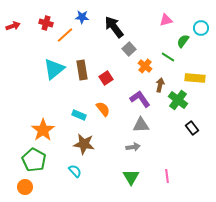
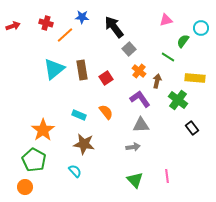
orange cross: moved 6 px left, 5 px down
brown arrow: moved 3 px left, 4 px up
orange semicircle: moved 3 px right, 3 px down
green triangle: moved 4 px right, 3 px down; rotated 12 degrees counterclockwise
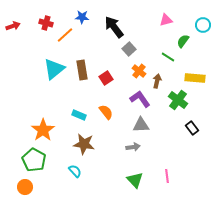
cyan circle: moved 2 px right, 3 px up
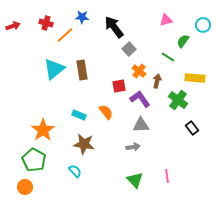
red square: moved 13 px right, 8 px down; rotated 24 degrees clockwise
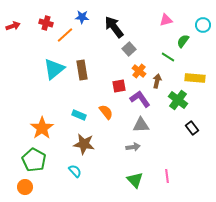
orange star: moved 1 px left, 2 px up
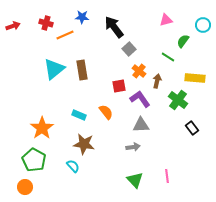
orange line: rotated 18 degrees clockwise
cyan semicircle: moved 2 px left, 5 px up
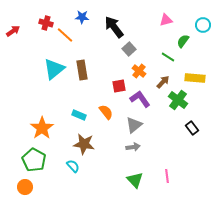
red arrow: moved 5 px down; rotated 16 degrees counterclockwise
orange line: rotated 66 degrees clockwise
brown arrow: moved 6 px right, 1 px down; rotated 32 degrees clockwise
gray triangle: moved 7 px left; rotated 36 degrees counterclockwise
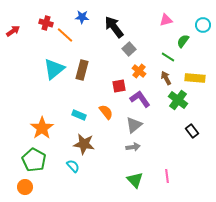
brown rectangle: rotated 24 degrees clockwise
brown arrow: moved 3 px right, 4 px up; rotated 72 degrees counterclockwise
black rectangle: moved 3 px down
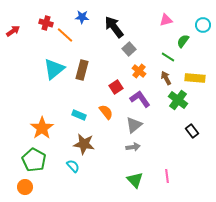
red square: moved 3 px left, 1 px down; rotated 24 degrees counterclockwise
